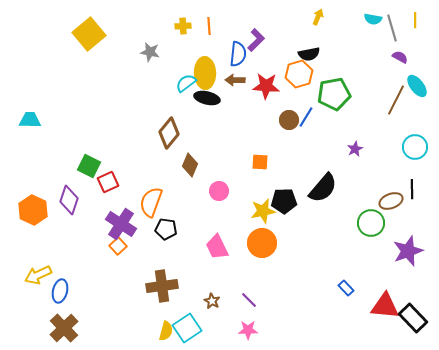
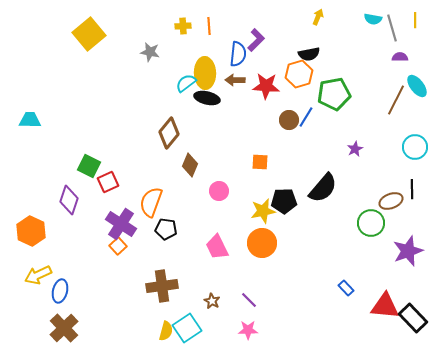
purple semicircle at (400, 57): rotated 28 degrees counterclockwise
orange hexagon at (33, 210): moved 2 px left, 21 px down
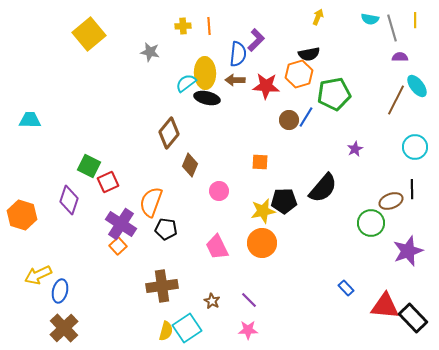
cyan semicircle at (373, 19): moved 3 px left
orange hexagon at (31, 231): moved 9 px left, 16 px up; rotated 8 degrees counterclockwise
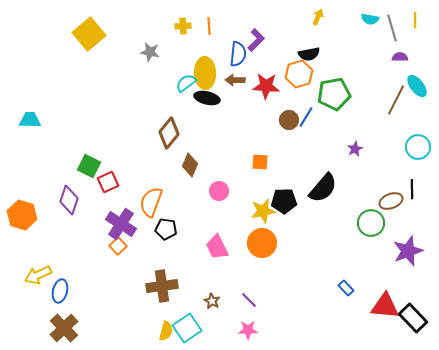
cyan circle at (415, 147): moved 3 px right
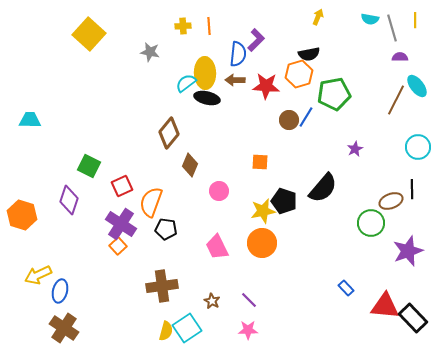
yellow square at (89, 34): rotated 8 degrees counterclockwise
red square at (108, 182): moved 14 px right, 4 px down
black pentagon at (284, 201): rotated 20 degrees clockwise
brown cross at (64, 328): rotated 12 degrees counterclockwise
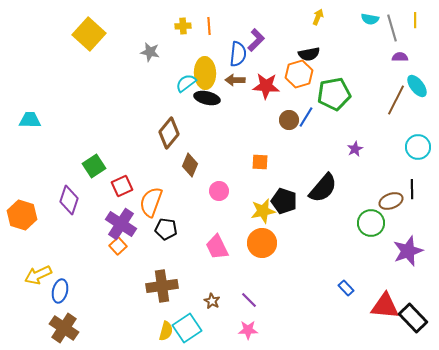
green square at (89, 166): moved 5 px right; rotated 30 degrees clockwise
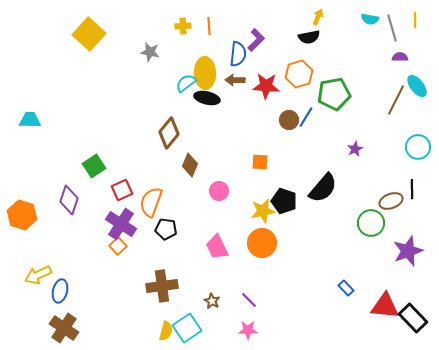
black semicircle at (309, 54): moved 17 px up
red square at (122, 186): moved 4 px down
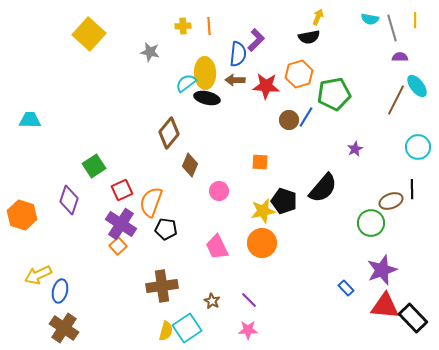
purple star at (408, 251): moved 26 px left, 19 px down
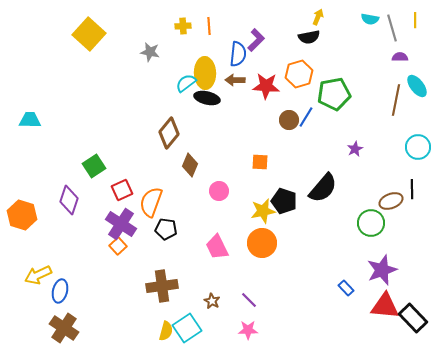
brown line at (396, 100): rotated 16 degrees counterclockwise
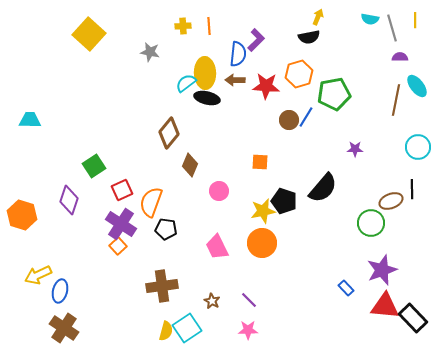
purple star at (355, 149): rotated 28 degrees clockwise
